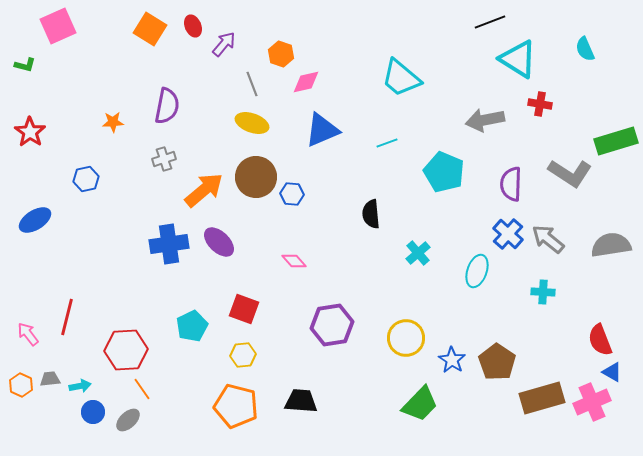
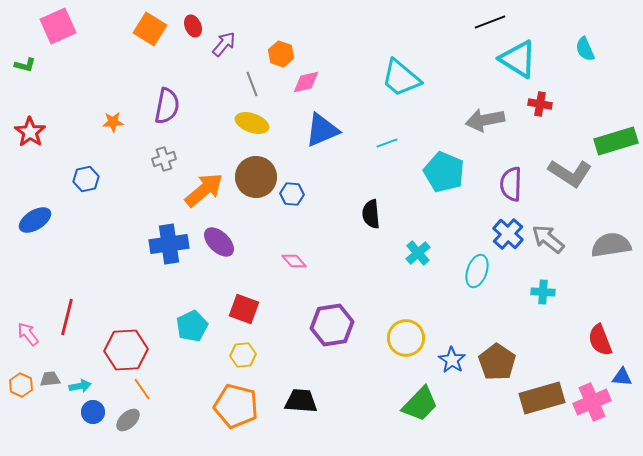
blue triangle at (612, 372): moved 10 px right, 5 px down; rotated 25 degrees counterclockwise
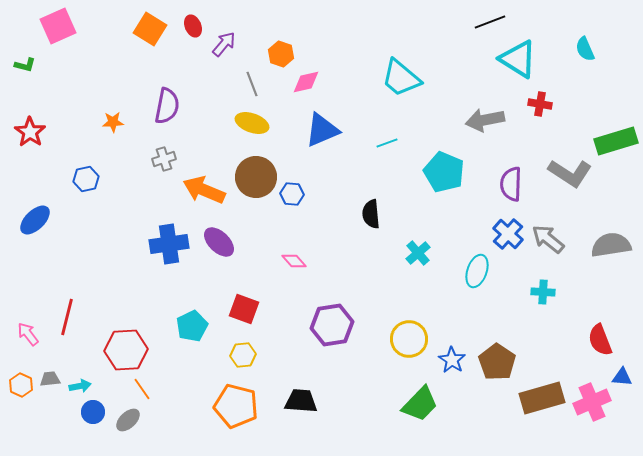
orange arrow at (204, 190): rotated 117 degrees counterclockwise
blue ellipse at (35, 220): rotated 12 degrees counterclockwise
yellow circle at (406, 338): moved 3 px right, 1 px down
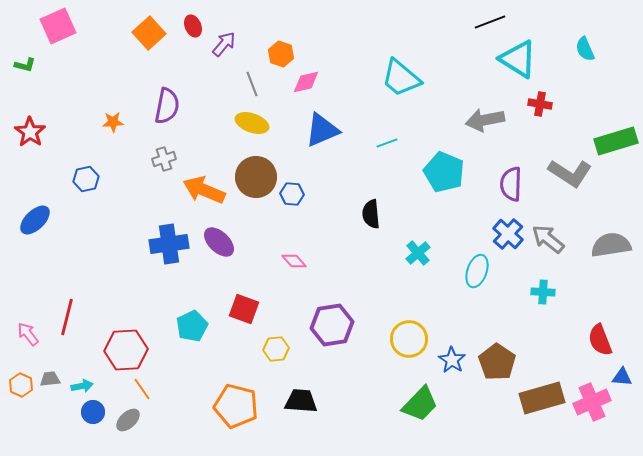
orange square at (150, 29): moved 1 px left, 4 px down; rotated 16 degrees clockwise
yellow hexagon at (243, 355): moved 33 px right, 6 px up
cyan arrow at (80, 386): moved 2 px right
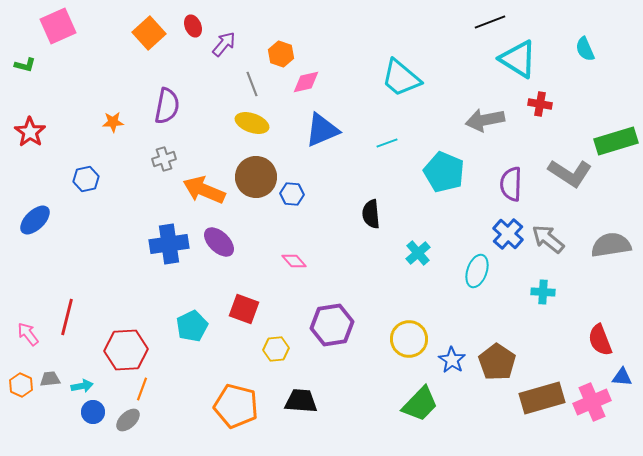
orange line at (142, 389): rotated 55 degrees clockwise
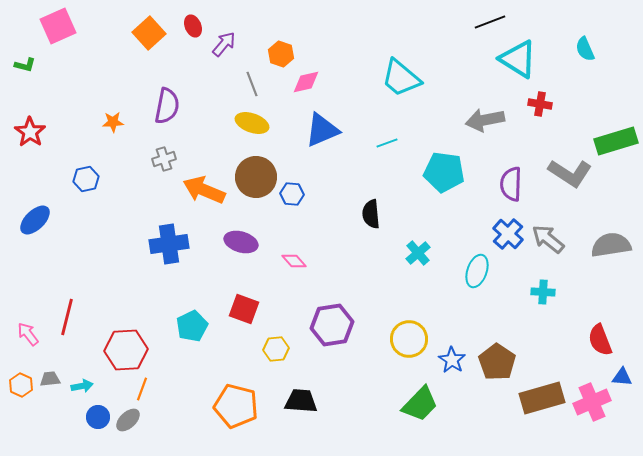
cyan pentagon at (444, 172): rotated 15 degrees counterclockwise
purple ellipse at (219, 242): moved 22 px right; rotated 28 degrees counterclockwise
blue circle at (93, 412): moved 5 px right, 5 px down
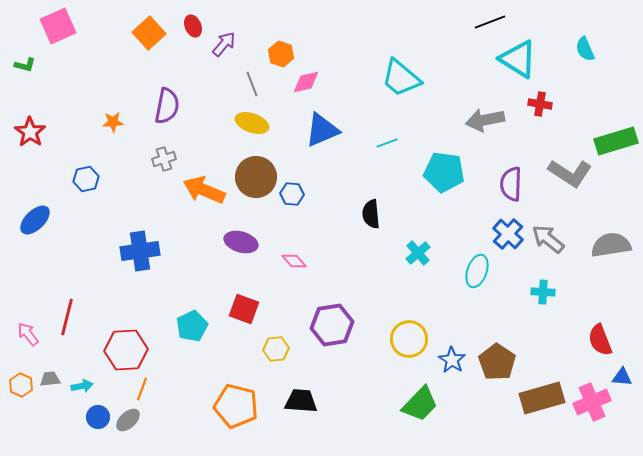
blue cross at (169, 244): moved 29 px left, 7 px down
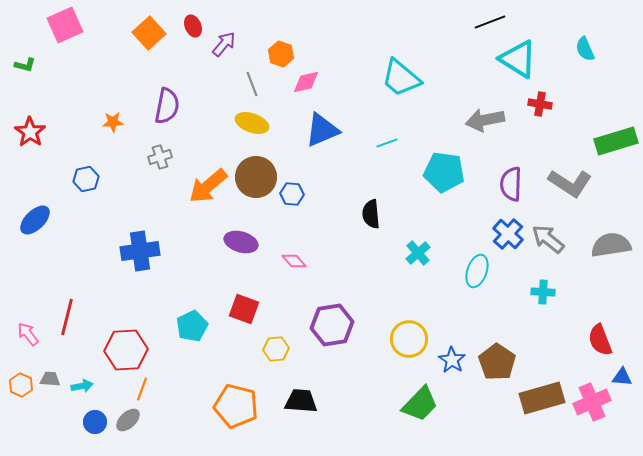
pink square at (58, 26): moved 7 px right, 1 px up
gray cross at (164, 159): moved 4 px left, 2 px up
gray L-shape at (570, 173): moved 10 px down
orange arrow at (204, 190): moved 4 px right, 4 px up; rotated 63 degrees counterclockwise
gray trapezoid at (50, 379): rotated 10 degrees clockwise
blue circle at (98, 417): moved 3 px left, 5 px down
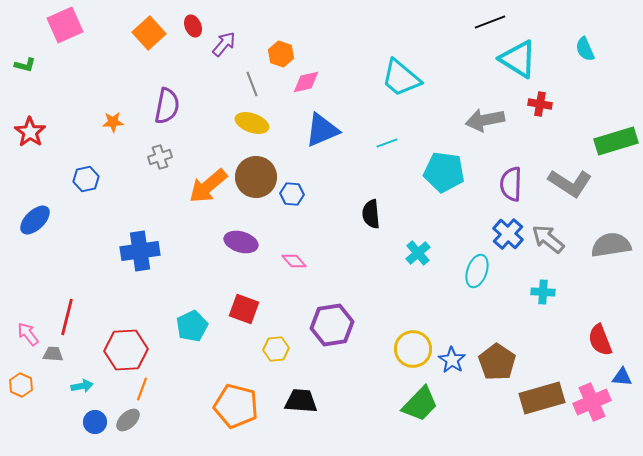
yellow circle at (409, 339): moved 4 px right, 10 px down
gray trapezoid at (50, 379): moved 3 px right, 25 px up
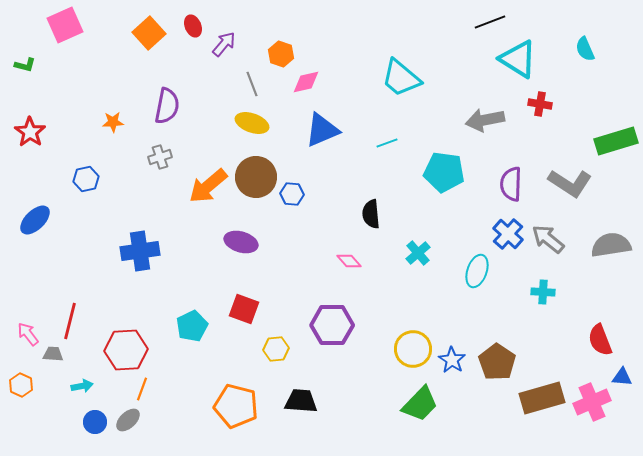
pink diamond at (294, 261): moved 55 px right
red line at (67, 317): moved 3 px right, 4 px down
purple hexagon at (332, 325): rotated 9 degrees clockwise
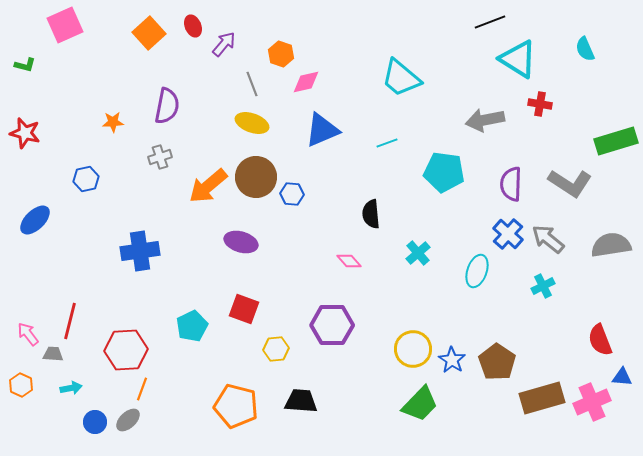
red star at (30, 132): moved 5 px left, 1 px down; rotated 20 degrees counterclockwise
cyan cross at (543, 292): moved 6 px up; rotated 30 degrees counterclockwise
cyan arrow at (82, 386): moved 11 px left, 2 px down
